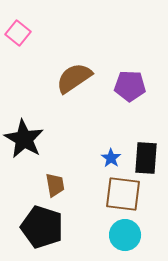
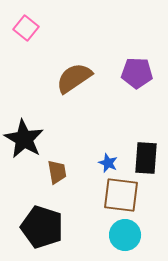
pink square: moved 8 px right, 5 px up
purple pentagon: moved 7 px right, 13 px up
blue star: moved 3 px left, 5 px down; rotated 12 degrees counterclockwise
brown trapezoid: moved 2 px right, 13 px up
brown square: moved 2 px left, 1 px down
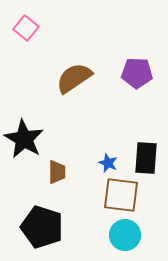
brown trapezoid: rotated 10 degrees clockwise
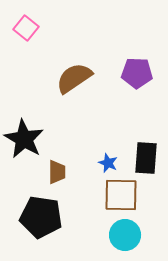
brown square: rotated 6 degrees counterclockwise
black pentagon: moved 1 px left, 10 px up; rotated 9 degrees counterclockwise
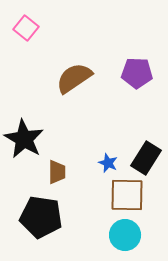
black rectangle: rotated 28 degrees clockwise
brown square: moved 6 px right
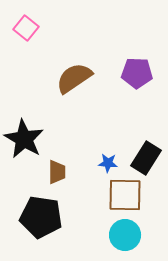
blue star: rotated 18 degrees counterclockwise
brown square: moved 2 px left
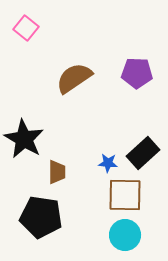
black rectangle: moved 3 px left, 5 px up; rotated 16 degrees clockwise
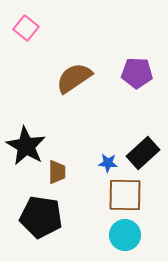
black star: moved 2 px right, 7 px down
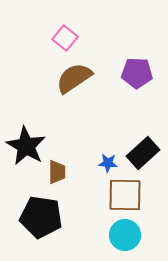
pink square: moved 39 px right, 10 px down
